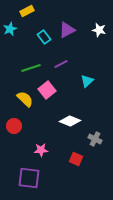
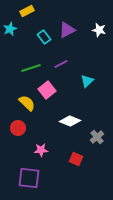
yellow semicircle: moved 2 px right, 4 px down
red circle: moved 4 px right, 2 px down
gray cross: moved 2 px right, 2 px up; rotated 24 degrees clockwise
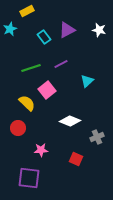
gray cross: rotated 16 degrees clockwise
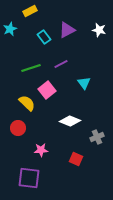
yellow rectangle: moved 3 px right
cyan triangle: moved 3 px left, 2 px down; rotated 24 degrees counterclockwise
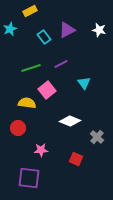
yellow semicircle: rotated 36 degrees counterclockwise
gray cross: rotated 24 degrees counterclockwise
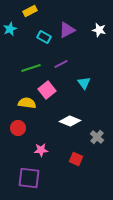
cyan rectangle: rotated 24 degrees counterclockwise
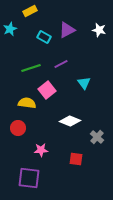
red square: rotated 16 degrees counterclockwise
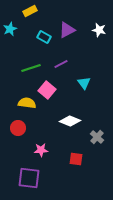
pink square: rotated 12 degrees counterclockwise
